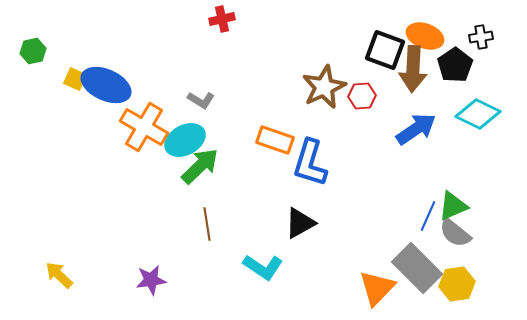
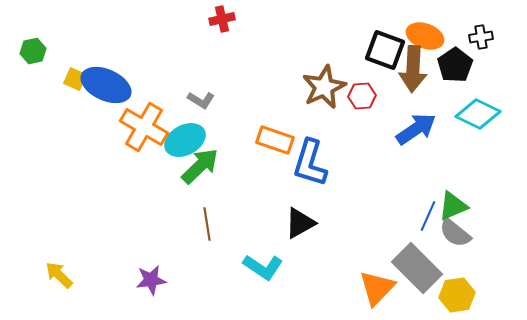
yellow hexagon: moved 11 px down
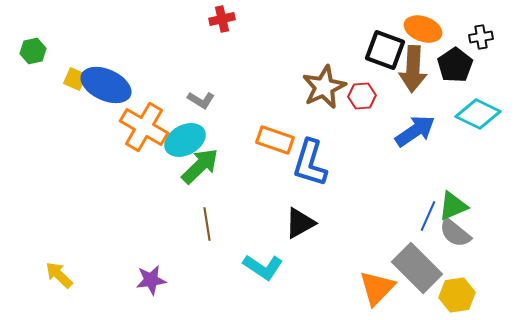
orange ellipse: moved 2 px left, 7 px up
blue arrow: moved 1 px left, 2 px down
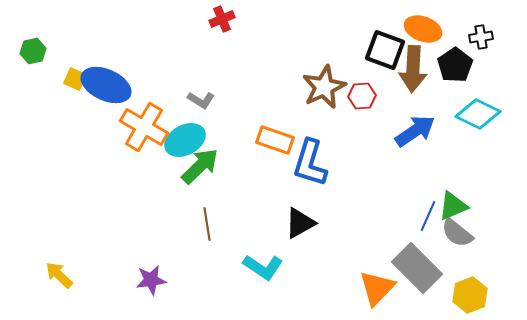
red cross: rotated 10 degrees counterclockwise
gray semicircle: moved 2 px right
yellow hexagon: moved 13 px right; rotated 12 degrees counterclockwise
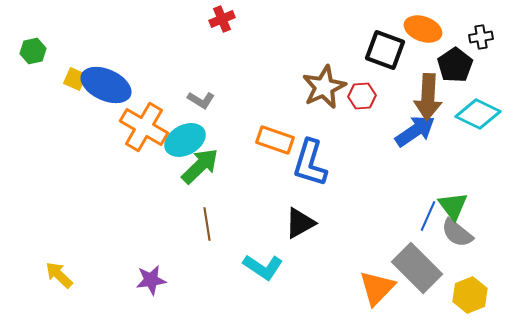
brown arrow: moved 15 px right, 28 px down
green triangle: rotated 44 degrees counterclockwise
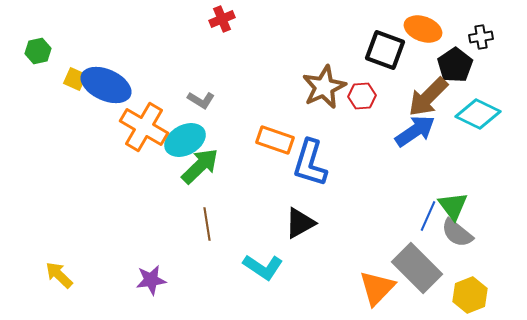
green hexagon: moved 5 px right
brown arrow: rotated 42 degrees clockwise
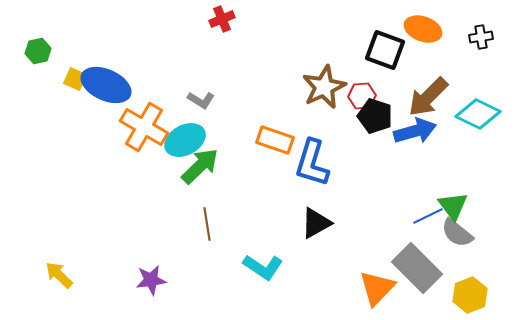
black pentagon: moved 80 px left, 51 px down; rotated 20 degrees counterclockwise
blue arrow: rotated 18 degrees clockwise
blue L-shape: moved 2 px right
blue line: rotated 40 degrees clockwise
black triangle: moved 16 px right
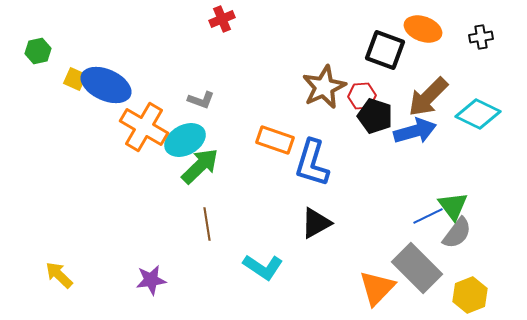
gray L-shape: rotated 12 degrees counterclockwise
gray semicircle: rotated 92 degrees counterclockwise
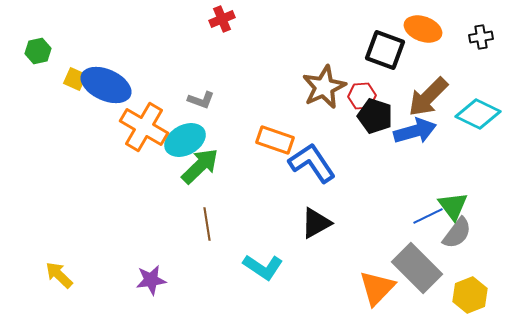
blue L-shape: rotated 129 degrees clockwise
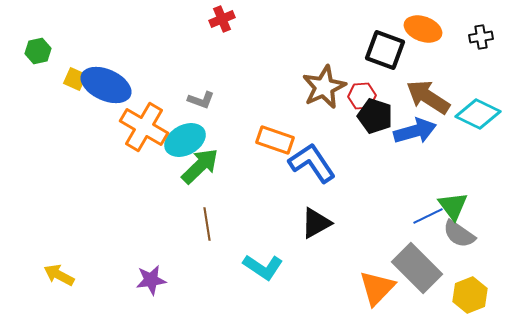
brown arrow: rotated 78 degrees clockwise
gray semicircle: moved 2 px right, 1 px down; rotated 88 degrees clockwise
yellow arrow: rotated 16 degrees counterclockwise
